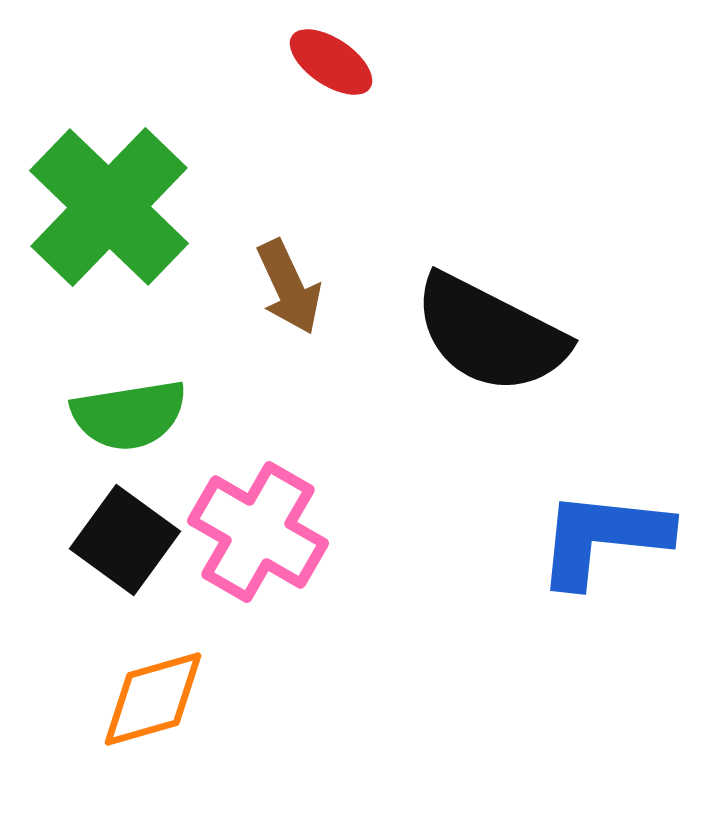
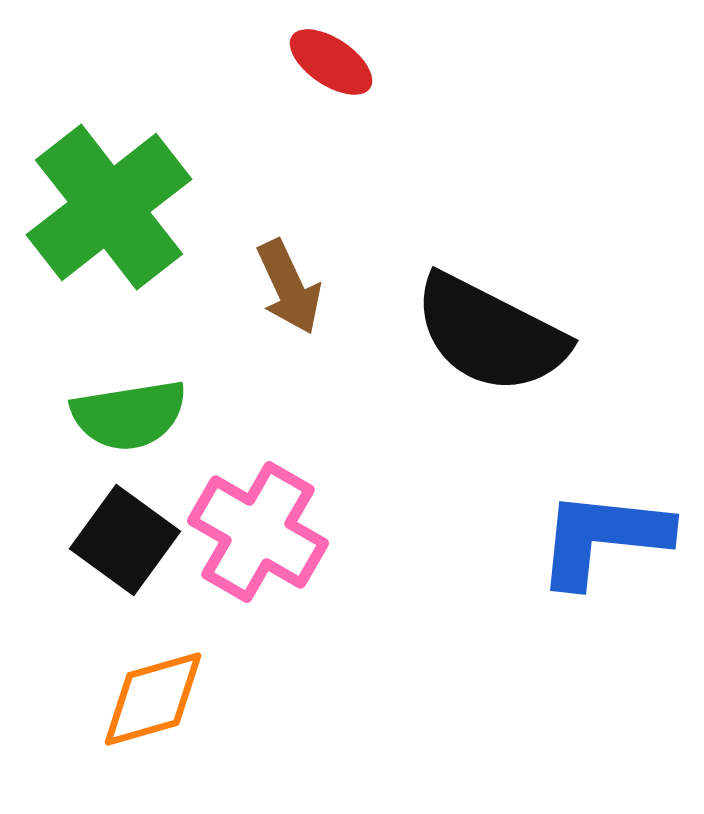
green cross: rotated 8 degrees clockwise
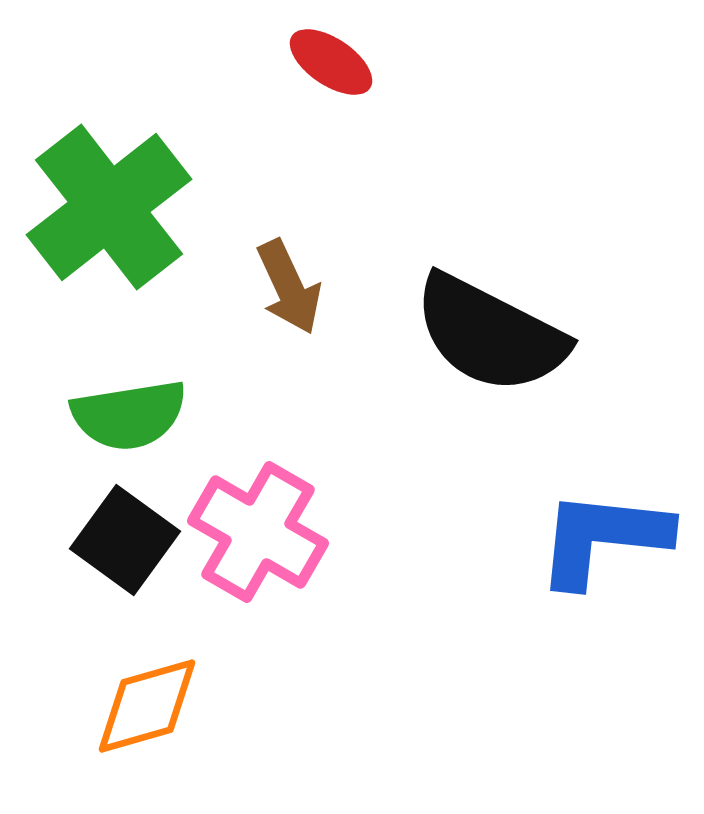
orange diamond: moved 6 px left, 7 px down
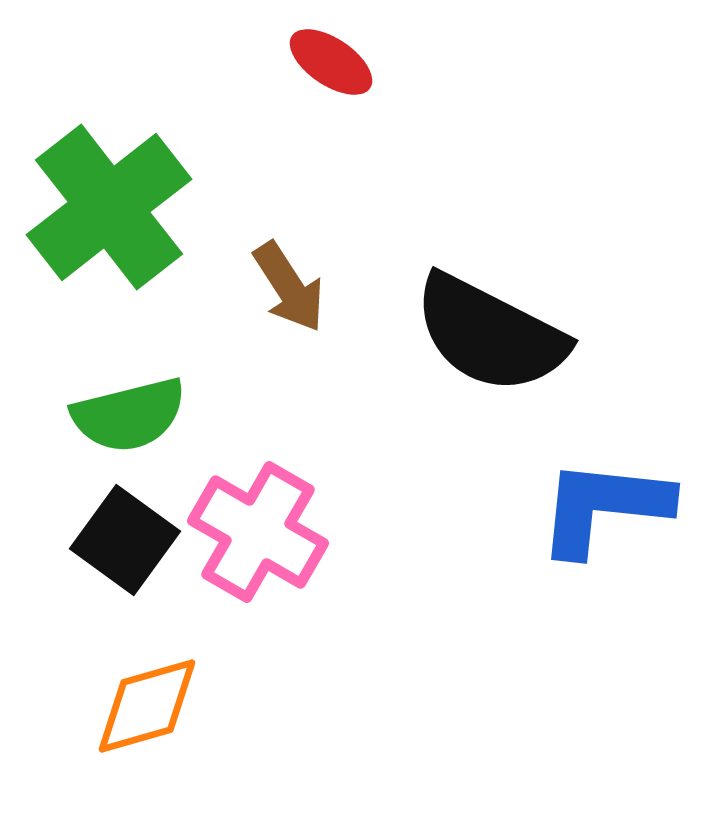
brown arrow: rotated 8 degrees counterclockwise
green semicircle: rotated 5 degrees counterclockwise
blue L-shape: moved 1 px right, 31 px up
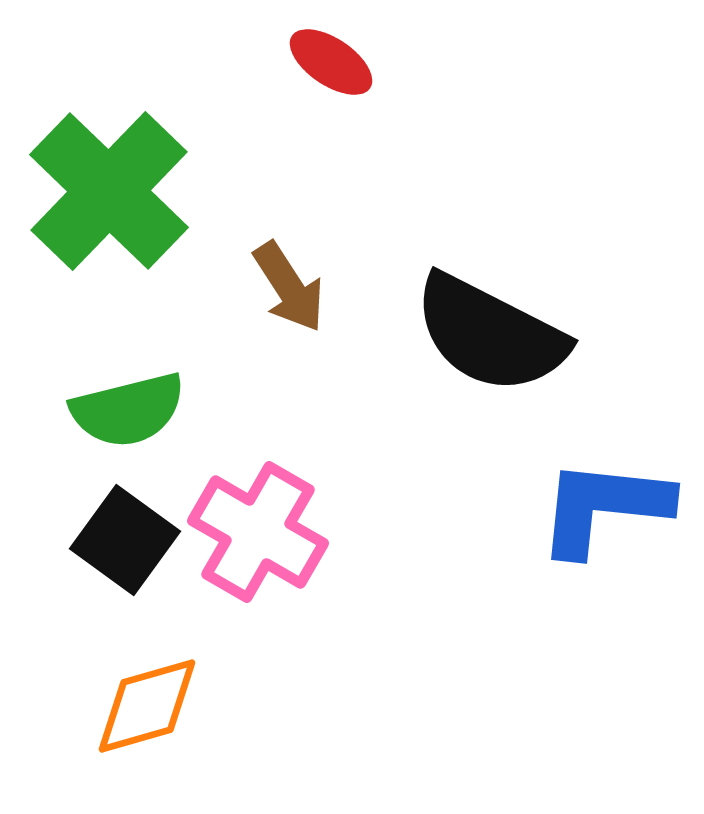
green cross: moved 16 px up; rotated 8 degrees counterclockwise
green semicircle: moved 1 px left, 5 px up
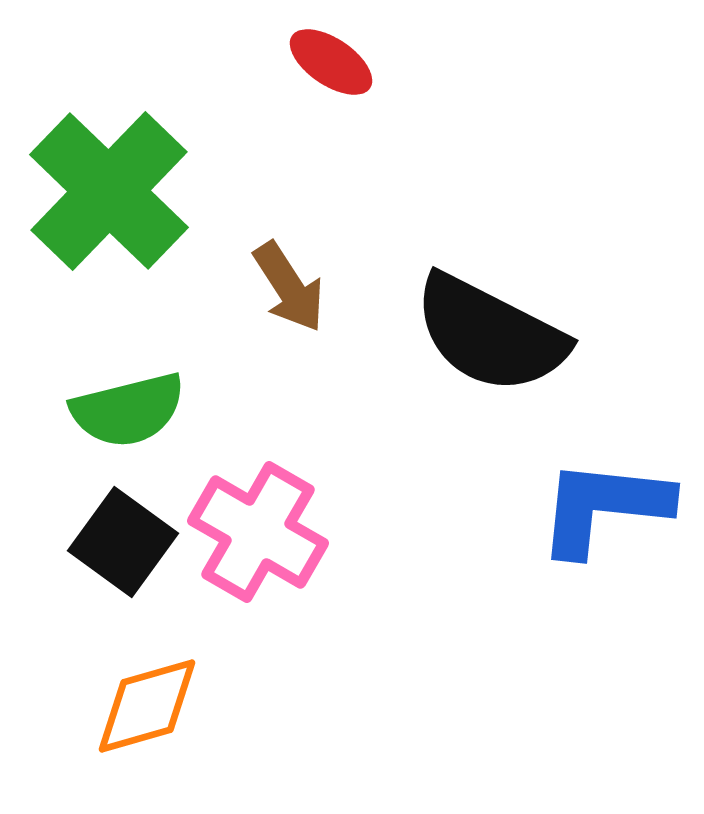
black square: moved 2 px left, 2 px down
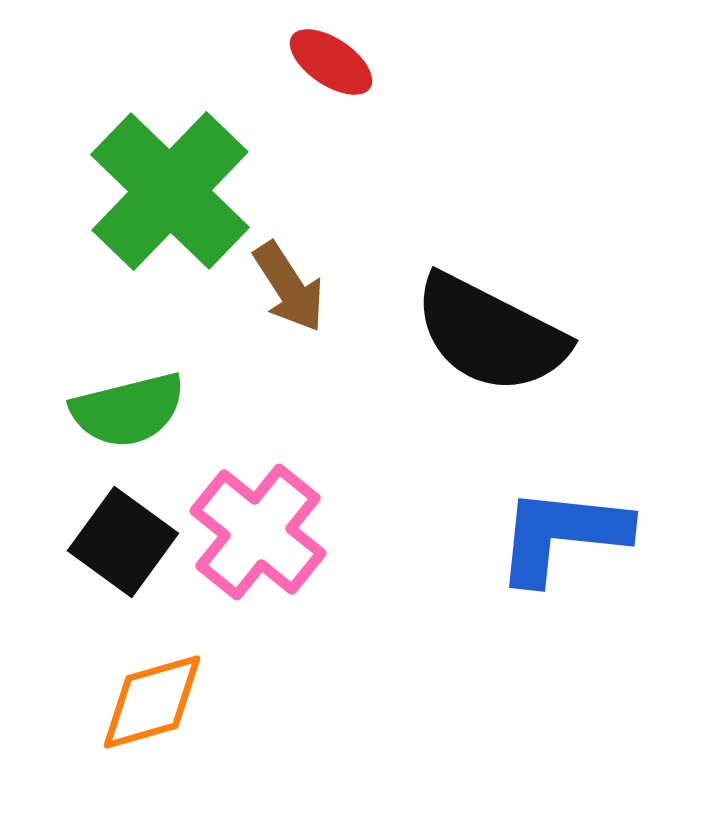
green cross: moved 61 px right
blue L-shape: moved 42 px left, 28 px down
pink cross: rotated 9 degrees clockwise
orange diamond: moved 5 px right, 4 px up
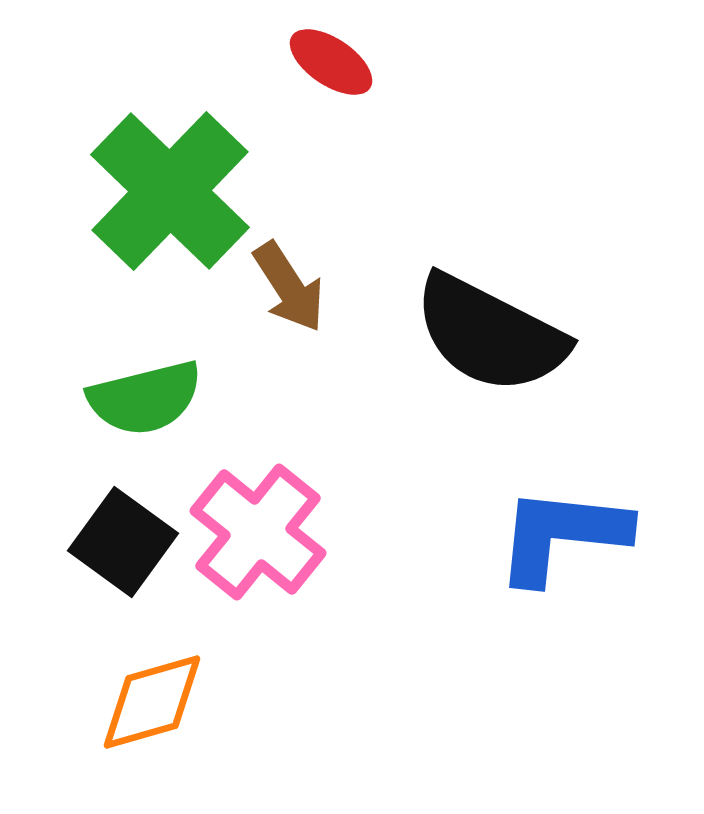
green semicircle: moved 17 px right, 12 px up
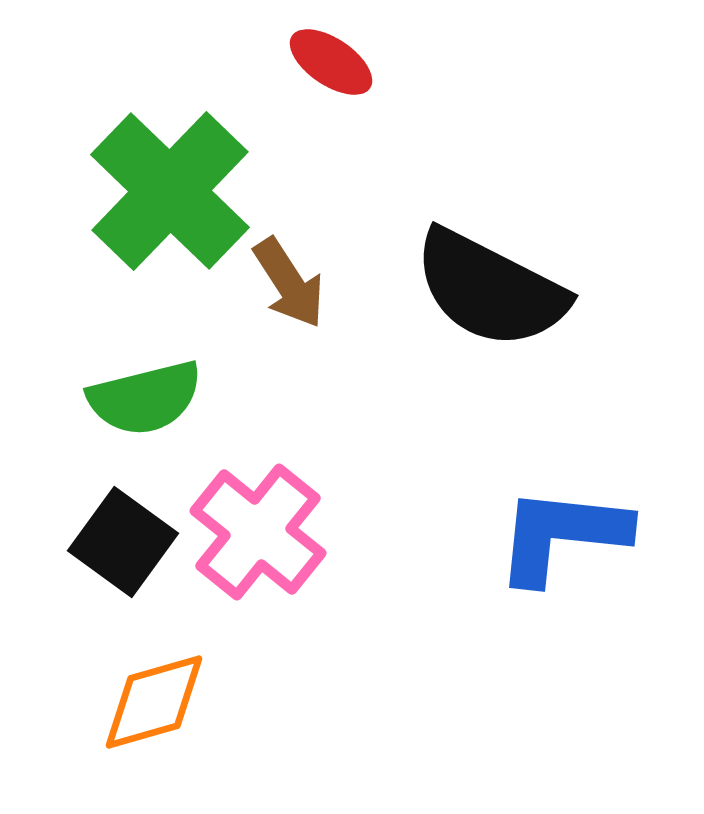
brown arrow: moved 4 px up
black semicircle: moved 45 px up
orange diamond: moved 2 px right
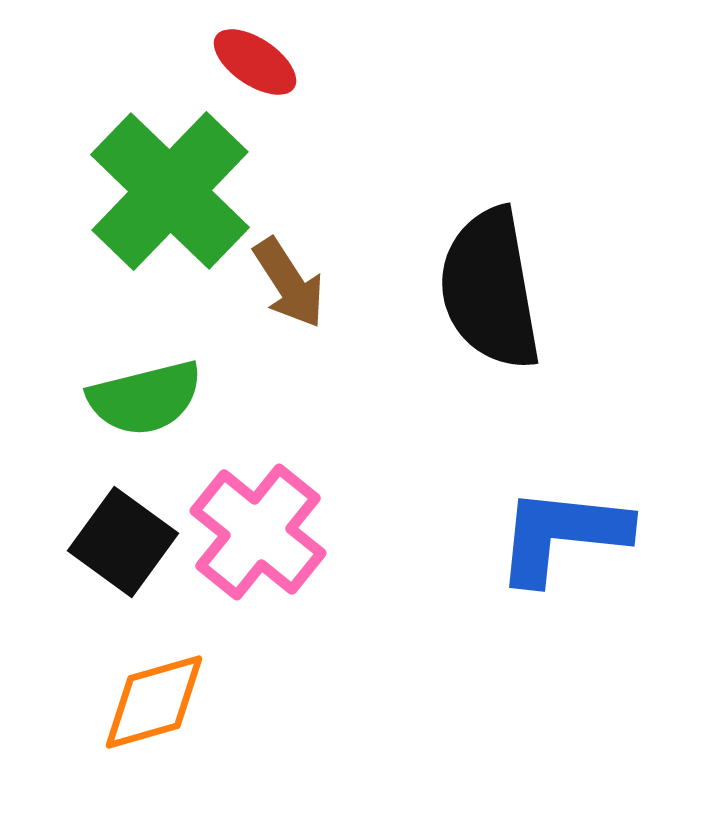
red ellipse: moved 76 px left
black semicircle: rotated 53 degrees clockwise
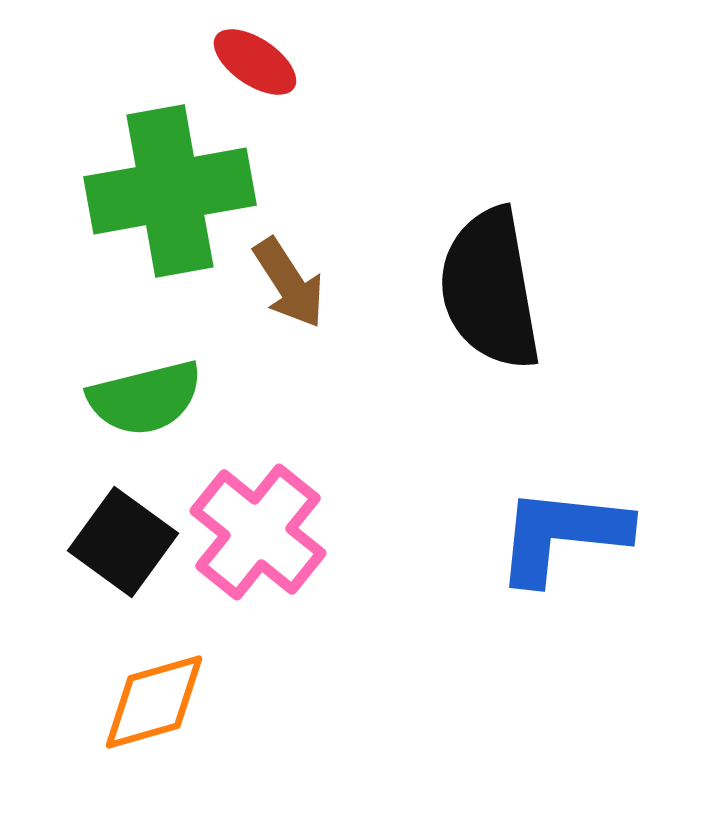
green cross: rotated 36 degrees clockwise
